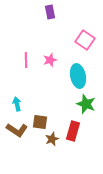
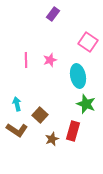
purple rectangle: moved 3 px right, 2 px down; rotated 48 degrees clockwise
pink square: moved 3 px right, 2 px down
brown square: moved 7 px up; rotated 35 degrees clockwise
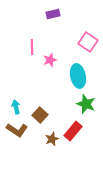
purple rectangle: rotated 40 degrees clockwise
pink line: moved 6 px right, 13 px up
cyan arrow: moved 1 px left, 3 px down
red rectangle: rotated 24 degrees clockwise
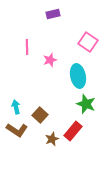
pink line: moved 5 px left
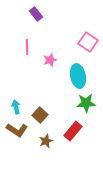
purple rectangle: moved 17 px left; rotated 64 degrees clockwise
green star: moved 1 px up; rotated 24 degrees counterclockwise
brown star: moved 6 px left, 2 px down
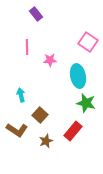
pink star: rotated 16 degrees clockwise
green star: rotated 18 degrees clockwise
cyan arrow: moved 5 px right, 12 px up
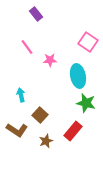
pink line: rotated 35 degrees counterclockwise
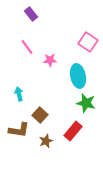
purple rectangle: moved 5 px left
cyan arrow: moved 2 px left, 1 px up
brown L-shape: moved 2 px right; rotated 25 degrees counterclockwise
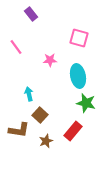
pink square: moved 9 px left, 4 px up; rotated 18 degrees counterclockwise
pink line: moved 11 px left
cyan arrow: moved 10 px right
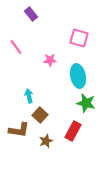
cyan arrow: moved 2 px down
red rectangle: rotated 12 degrees counterclockwise
